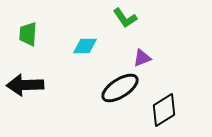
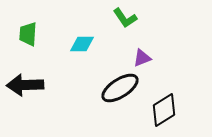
cyan diamond: moved 3 px left, 2 px up
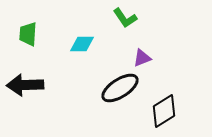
black diamond: moved 1 px down
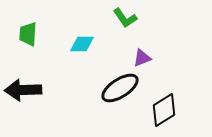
black arrow: moved 2 px left, 5 px down
black diamond: moved 1 px up
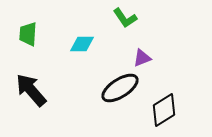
black arrow: moved 8 px right; rotated 51 degrees clockwise
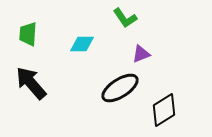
purple triangle: moved 1 px left, 4 px up
black arrow: moved 7 px up
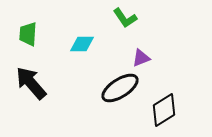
purple triangle: moved 4 px down
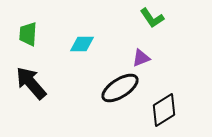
green L-shape: moved 27 px right
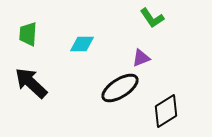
black arrow: rotated 6 degrees counterclockwise
black diamond: moved 2 px right, 1 px down
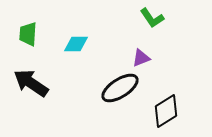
cyan diamond: moved 6 px left
black arrow: rotated 9 degrees counterclockwise
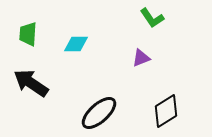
black ellipse: moved 21 px left, 25 px down; rotated 9 degrees counterclockwise
